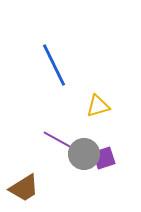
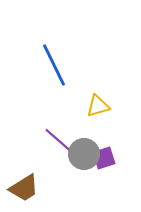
purple line: rotated 12 degrees clockwise
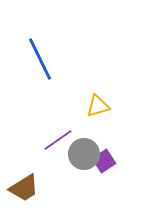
blue line: moved 14 px left, 6 px up
purple line: rotated 76 degrees counterclockwise
purple square: moved 3 px down; rotated 15 degrees counterclockwise
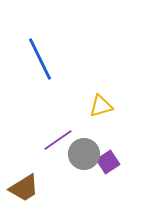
yellow triangle: moved 3 px right
purple square: moved 4 px right, 1 px down
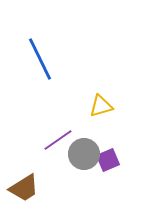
purple square: moved 2 px up; rotated 10 degrees clockwise
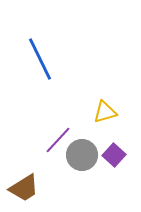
yellow triangle: moved 4 px right, 6 px down
purple line: rotated 12 degrees counterclockwise
gray circle: moved 2 px left, 1 px down
purple square: moved 6 px right, 5 px up; rotated 25 degrees counterclockwise
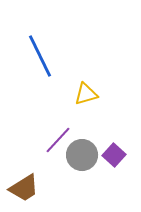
blue line: moved 3 px up
yellow triangle: moved 19 px left, 18 px up
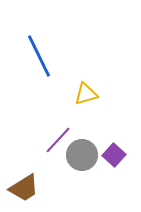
blue line: moved 1 px left
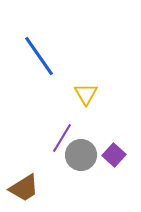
blue line: rotated 9 degrees counterclockwise
yellow triangle: rotated 45 degrees counterclockwise
purple line: moved 4 px right, 2 px up; rotated 12 degrees counterclockwise
gray circle: moved 1 px left
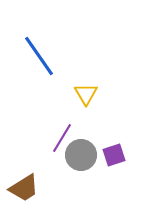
purple square: rotated 30 degrees clockwise
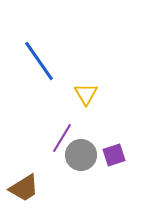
blue line: moved 5 px down
